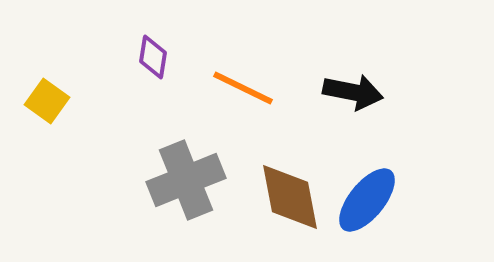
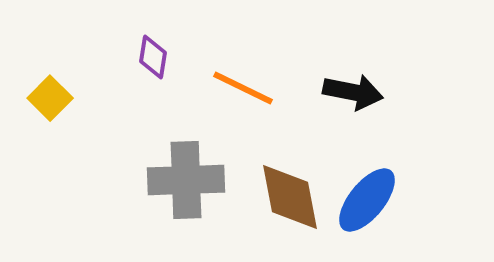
yellow square: moved 3 px right, 3 px up; rotated 9 degrees clockwise
gray cross: rotated 20 degrees clockwise
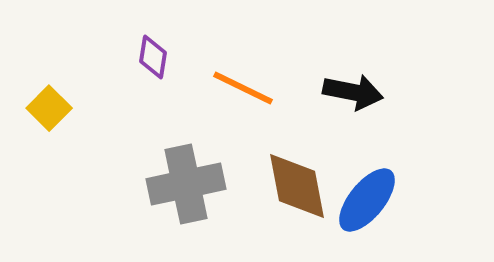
yellow square: moved 1 px left, 10 px down
gray cross: moved 4 px down; rotated 10 degrees counterclockwise
brown diamond: moved 7 px right, 11 px up
